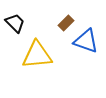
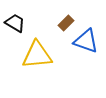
black trapezoid: rotated 15 degrees counterclockwise
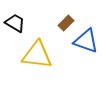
yellow triangle: rotated 12 degrees clockwise
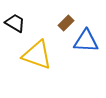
blue triangle: rotated 16 degrees counterclockwise
yellow triangle: rotated 12 degrees clockwise
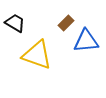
blue triangle: rotated 8 degrees counterclockwise
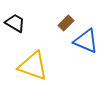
blue triangle: rotated 28 degrees clockwise
yellow triangle: moved 4 px left, 11 px down
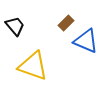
black trapezoid: moved 3 px down; rotated 20 degrees clockwise
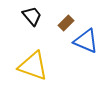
black trapezoid: moved 17 px right, 10 px up
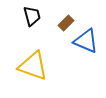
black trapezoid: rotated 25 degrees clockwise
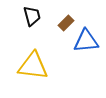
blue triangle: rotated 28 degrees counterclockwise
yellow triangle: rotated 12 degrees counterclockwise
